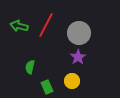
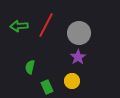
green arrow: rotated 18 degrees counterclockwise
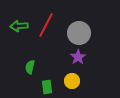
green rectangle: rotated 16 degrees clockwise
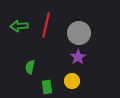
red line: rotated 15 degrees counterclockwise
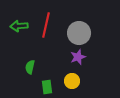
purple star: rotated 14 degrees clockwise
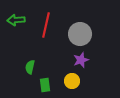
green arrow: moved 3 px left, 6 px up
gray circle: moved 1 px right, 1 px down
purple star: moved 3 px right, 3 px down
green rectangle: moved 2 px left, 2 px up
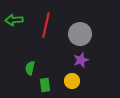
green arrow: moved 2 px left
green semicircle: moved 1 px down
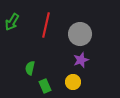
green arrow: moved 2 px left, 2 px down; rotated 54 degrees counterclockwise
yellow circle: moved 1 px right, 1 px down
green rectangle: moved 1 px down; rotated 16 degrees counterclockwise
